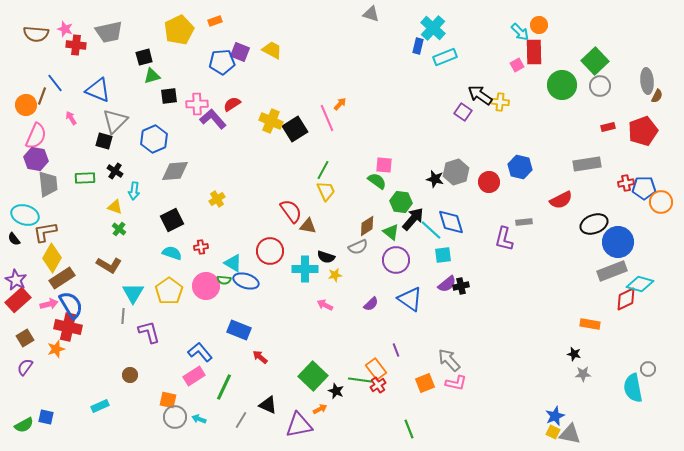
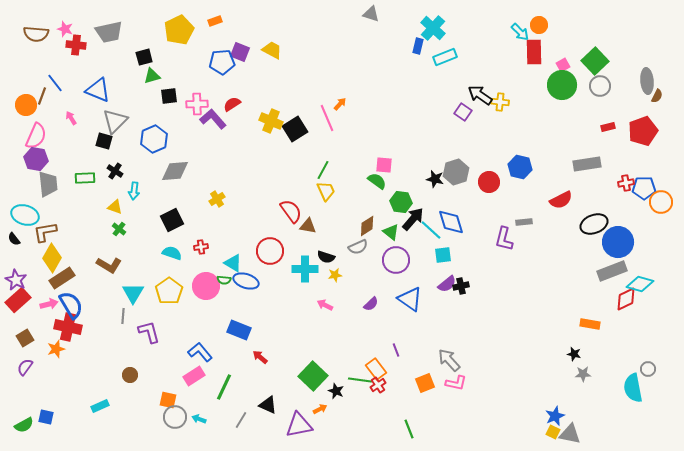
pink square at (517, 65): moved 46 px right
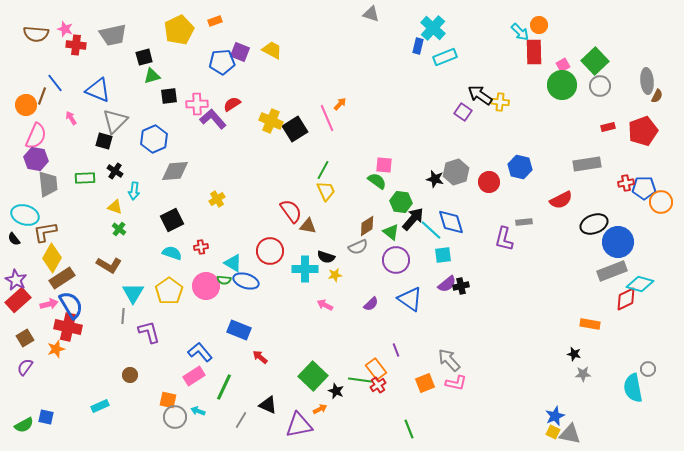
gray trapezoid at (109, 32): moved 4 px right, 3 px down
cyan arrow at (199, 419): moved 1 px left, 8 px up
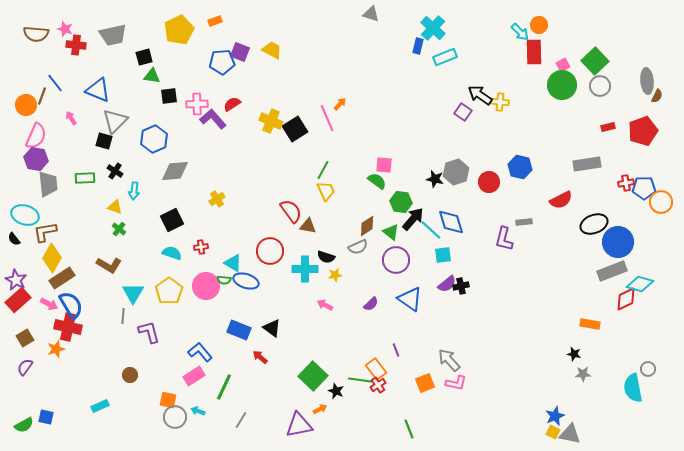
green triangle at (152, 76): rotated 24 degrees clockwise
pink arrow at (49, 304): rotated 42 degrees clockwise
black triangle at (268, 405): moved 4 px right, 77 px up; rotated 12 degrees clockwise
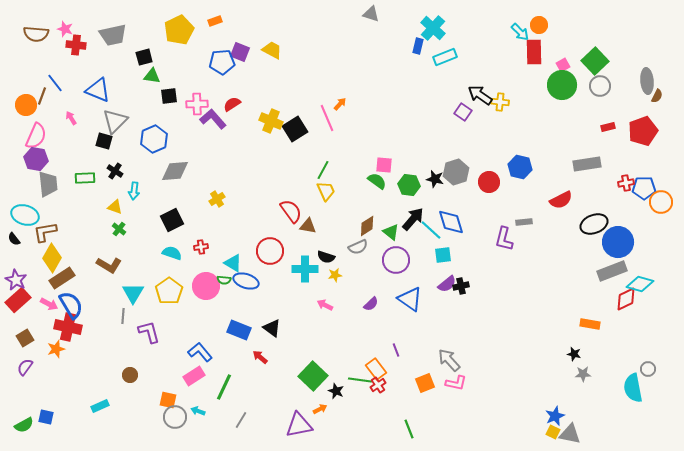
green hexagon at (401, 202): moved 8 px right, 17 px up
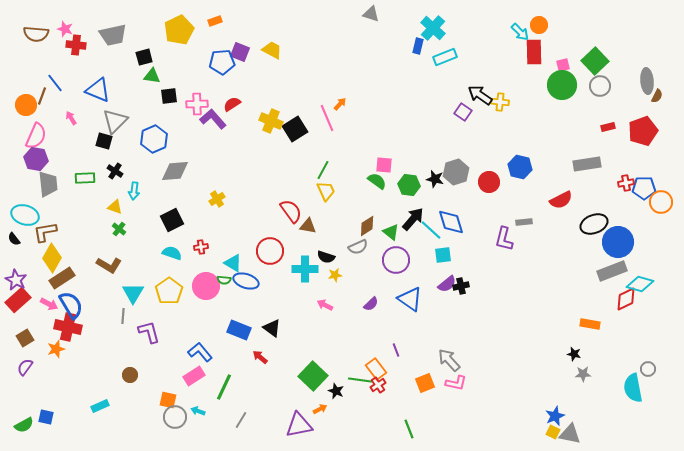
pink square at (563, 65): rotated 16 degrees clockwise
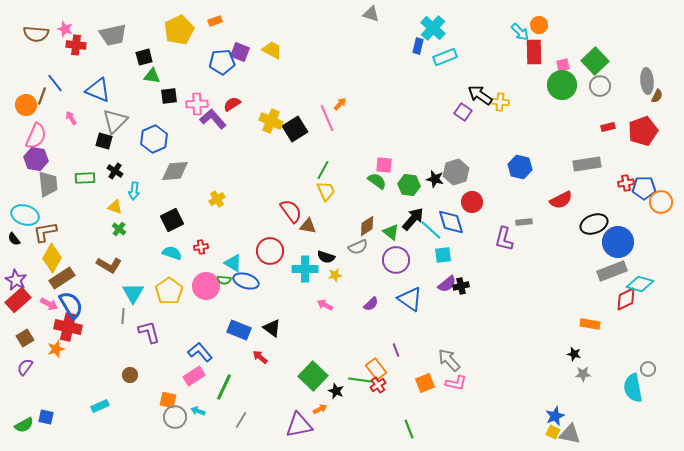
red circle at (489, 182): moved 17 px left, 20 px down
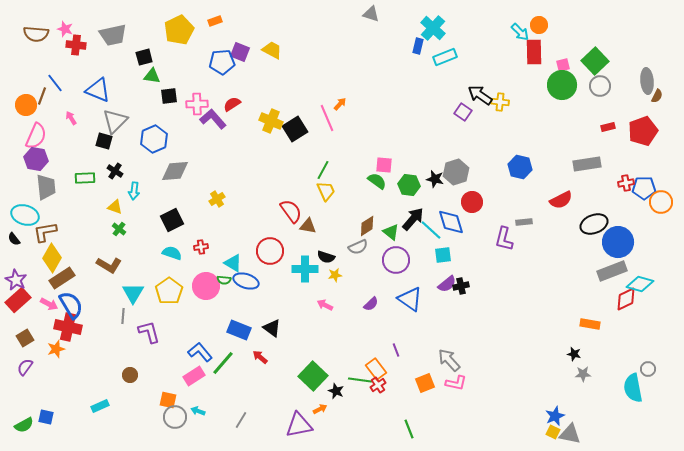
gray trapezoid at (48, 184): moved 2 px left, 3 px down
green line at (224, 387): moved 1 px left, 24 px up; rotated 16 degrees clockwise
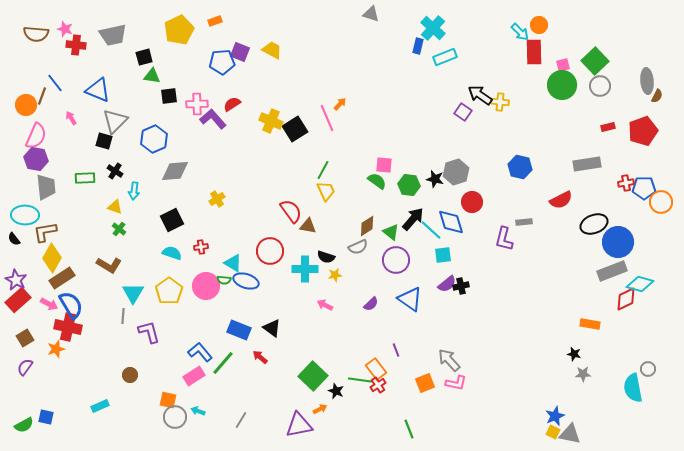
cyan ellipse at (25, 215): rotated 16 degrees counterclockwise
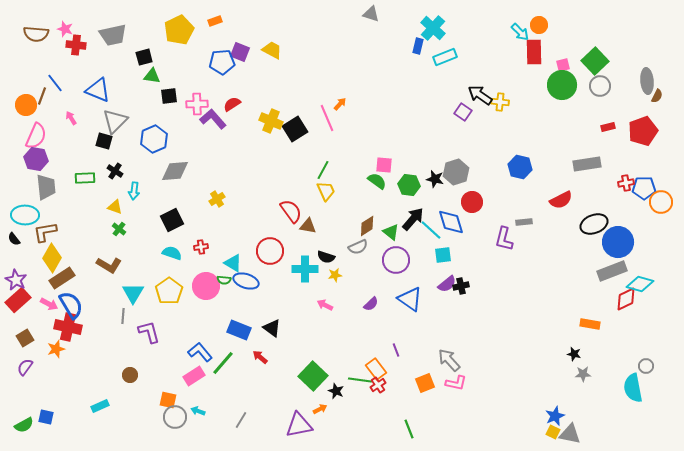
gray circle at (648, 369): moved 2 px left, 3 px up
